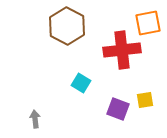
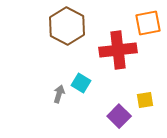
red cross: moved 4 px left
purple square: moved 1 px right, 7 px down; rotated 25 degrees clockwise
gray arrow: moved 24 px right, 25 px up; rotated 24 degrees clockwise
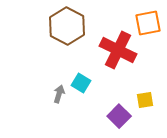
red cross: rotated 33 degrees clockwise
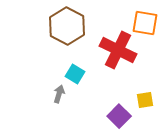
orange square: moved 3 px left; rotated 20 degrees clockwise
cyan square: moved 6 px left, 9 px up
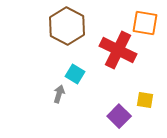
yellow square: rotated 18 degrees clockwise
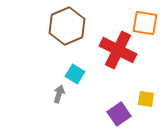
brown hexagon: rotated 9 degrees clockwise
yellow square: moved 1 px right, 1 px up
purple square: moved 2 px up; rotated 10 degrees clockwise
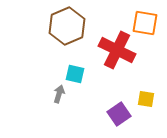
red cross: moved 1 px left
cyan square: rotated 18 degrees counterclockwise
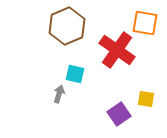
red cross: rotated 9 degrees clockwise
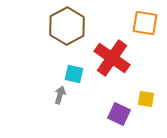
brown hexagon: rotated 6 degrees counterclockwise
red cross: moved 5 px left, 8 px down
cyan square: moved 1 px left
gray arrow: moved 1 px right, 1 px down
purple square: rotated 30 degrees counterclockwise
